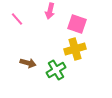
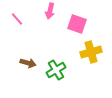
yellow cross: moved 16 px right, 3 px down
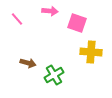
pink arrow: rotated 98 degrees counterclockwise
pink square: moved 1 px up
yellow cross: rotated 20 degrees clockwise
green cross: moved 2 px left, 5 px down
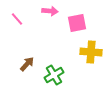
pink square: rotated 30 degrees counterclockwise
brown arrow: moved 1 px left, 1 px down; rotated 63 degrees counterclockwise
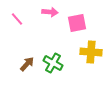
pink arrow: moved 1 px down
green cross: moved 1 px left, 12 px up; rotated 30 degrees counterclockwise
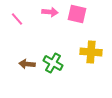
pink square: moved 9 px up; rotated 24 degrees clockwise
brown arrow: rotated 126 degrees counterclockwise
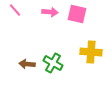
pink line: moved 2 px left, 9 px up
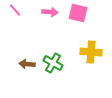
pink square: moved 1 px right, 1 px up
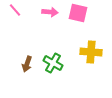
brown arrow: rotated 77 degrees counterclockwise
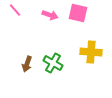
pink arrow: moved 3 px down; rotated 14 degrees clockwise
